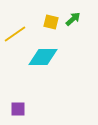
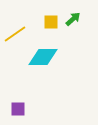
yellow square: rotated 14 degrees counterclockwise
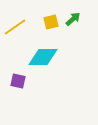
yellow square: rotated 14 degrees counterclockwise
yellow line: moved 7 px up
purple square: moved 28 px up; rotated 14 degrees clockwise
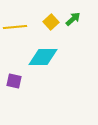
yellow square: rotated 28 degrees counterclockwise
yellow line: rotated 30 degrees clockwise
purple square: moved 4 px left
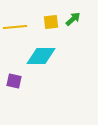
yellow square: rotated 35 degrees clockwise
cyan diamond: moved 2 px left, 1 px up
